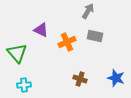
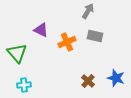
brown cross: moved 8 px right, 2 px down; rotated 24 degrees clockwise
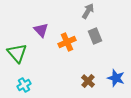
purple triangle: rotated 21 degrees clockwise
gray rectangle: rotated 56 degrees clockwise
cyan cross: rotated 24 degrees counterclockwise
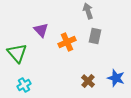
gray arrow: rotated 49 degrees counterclockwise
gray rectangle: rotated 35 degrees clockwise
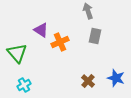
purple triangle: rotated 14 degrees counterclockwise
orange cross: moved 7 px left
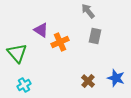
gray arrow: rotated 21 degrees counterclockwise
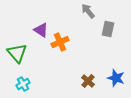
gray rectangle: moved 13 px right, 7 px up
cyan cross: moved 1 px left, 1 px up
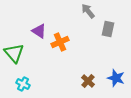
purple triangle: moved 2 px left, 1 px down
green triangle: moved 3 px left
cyan cross: rotated 32 degrees counterclockwise
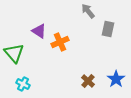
blue star: moved 1 px down; rotated 18 degrees clockwise
